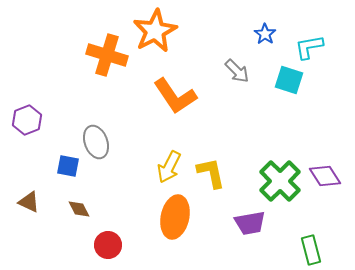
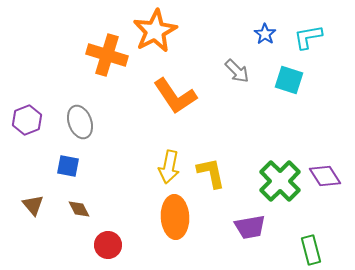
cyan L-shape: moved 1 px left, 10 px up
gray ellipse: moved 16 px left, 20 px up
yellow arrow: rotated 16 degrees counterclockwise
brown triangle: moved 4 px right, 3 px down; rotated 25 degrees clockwise
orange ellipse: rotated 15 degrees counterclockwise
purple trapezoid: moved 4 px down
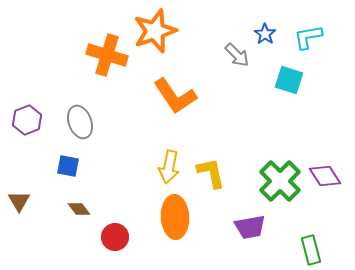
orange star: rotated 9 degrees clockwise
gray arrow: moved 16 px up
brown triangle: moved 14 px left, 4 px up; rotated 10 degrees clockwise
brown diamond: rotated 10 degrees counterclockwise
red circle: moved 7 px right, 8 px up
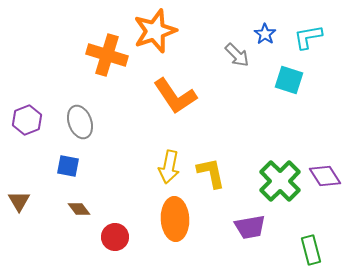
orange ellipse: moved 2 px down
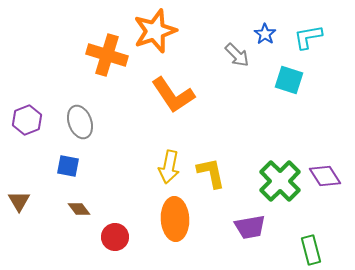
orange L-shape: moved 2 px left, 1 px up
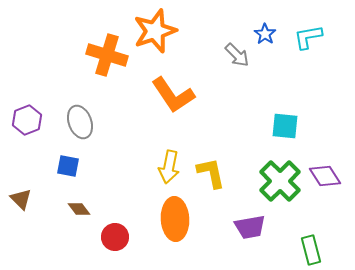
cyan square: moved 4 px left, 46 px down; rotated 12 degrees counterclockwise
brown triangle: moved 2 px right, 2 px up; rotated 15 degrees counterclockwise
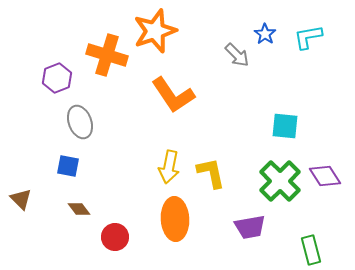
purple hexagon: moved 30 px right, 42 px up
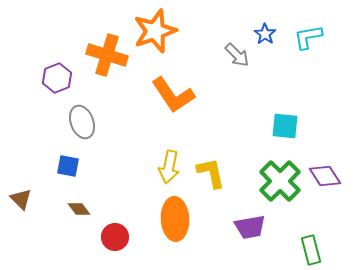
gray ellipse: moved 2 px right
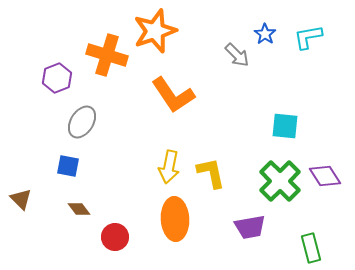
gray ellipse: rotated 52 degrees clockwise
green rectangle: moved 2 px up
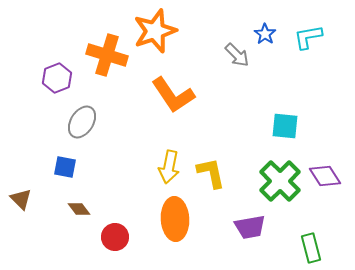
blue square: moved 3 px left, 1 px down
